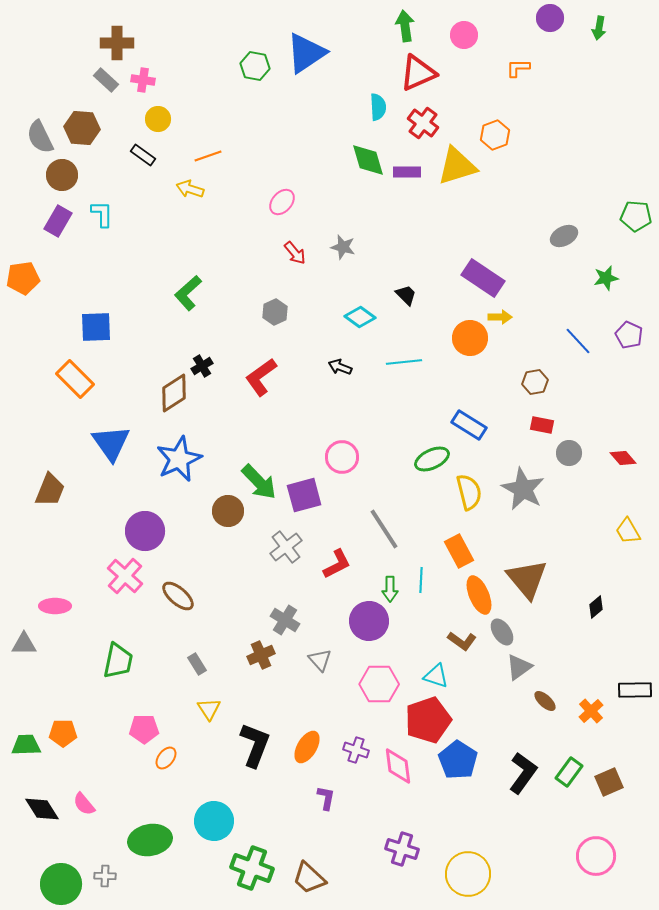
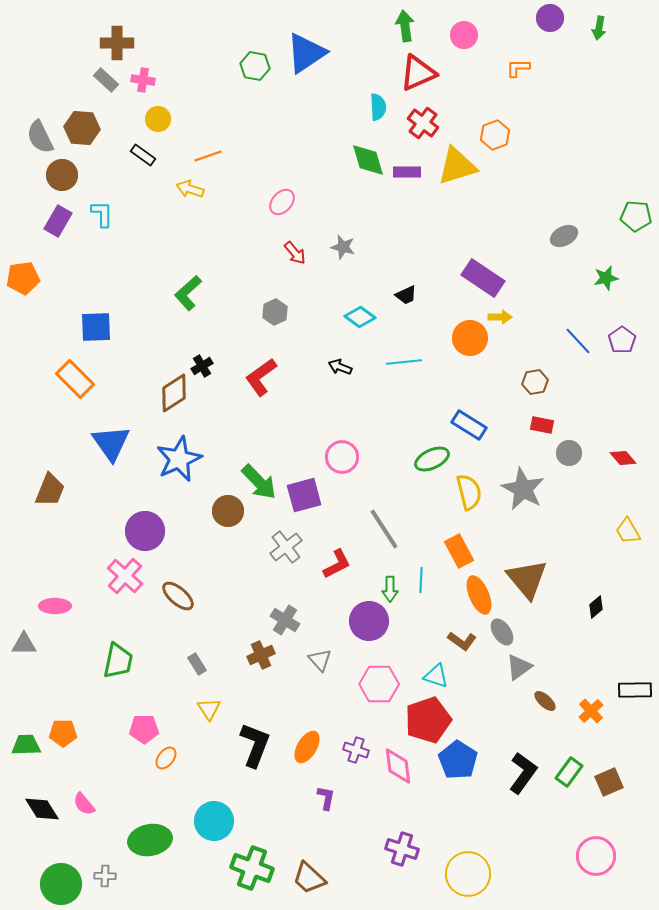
black trapezoid at (406, 295): rotated 110 degrees clockwise
purple pentagon at (629, 335): moved 7 px left, 5 px down; rotated 12 degrees clockwise
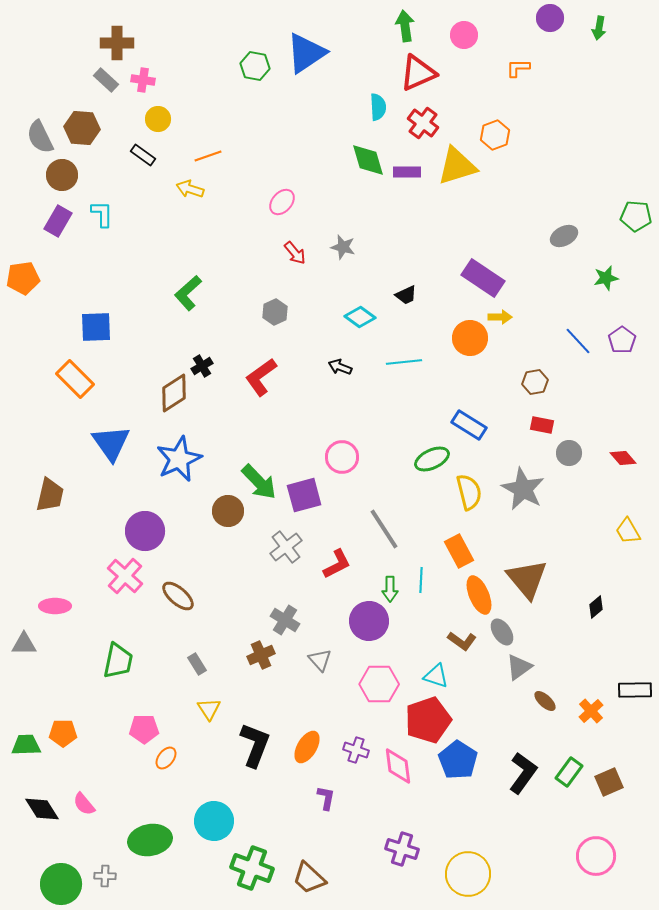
brown trapezoid at (50, 490): moved 5 px down; rotated 9 degrees counterclockwise
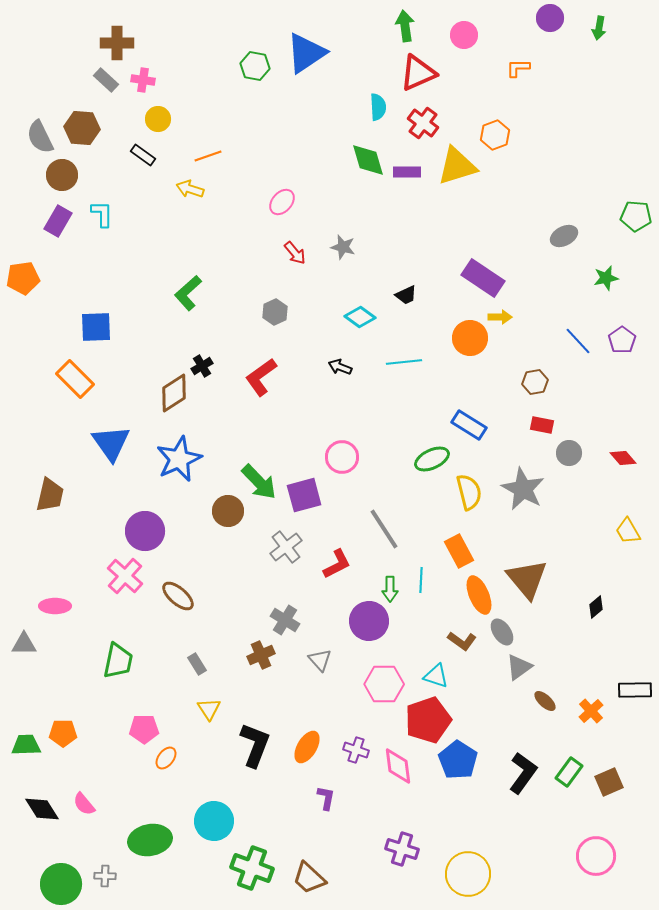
pink hexagon at (379, 684): moved 5 px right
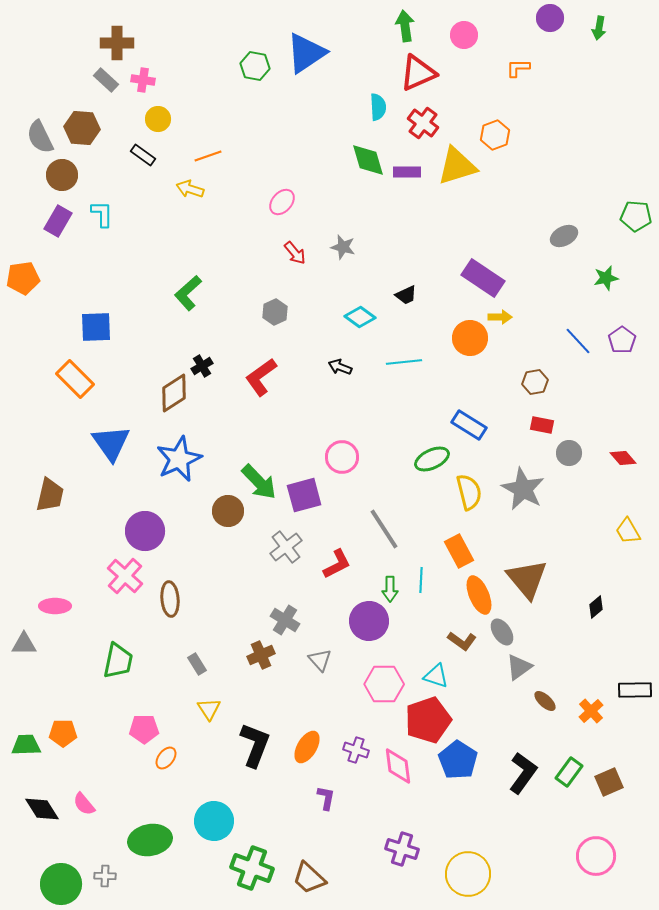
brown ellipse at (178, 596): moved 8 px left, 3 px down; rotated 44 degrees clockwise
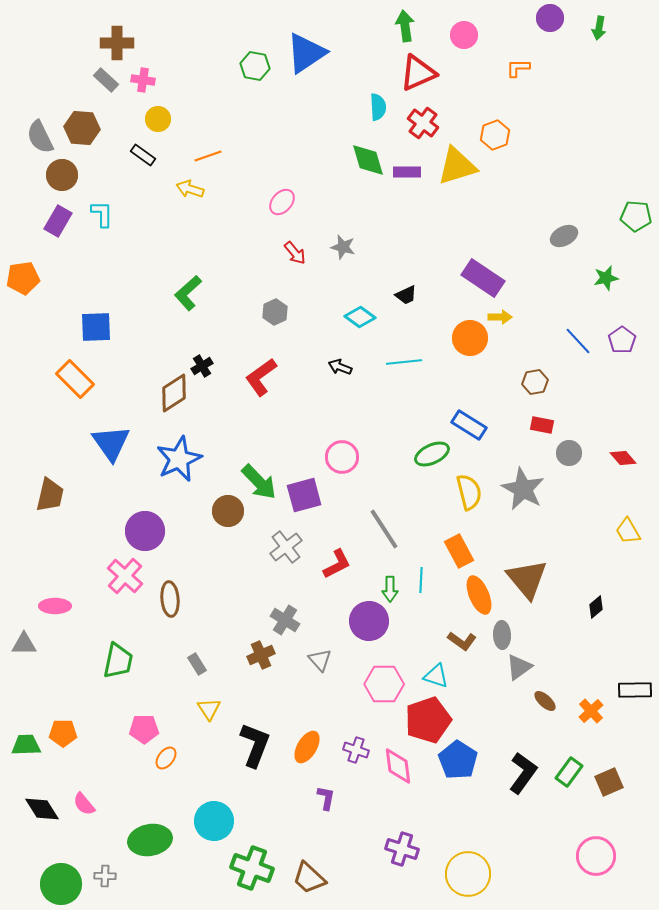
green ellipse at (432, 459): moved 5 px up
gray ellipse at (502, 632): moved 3 px down; rotated 32 degrees clockwise
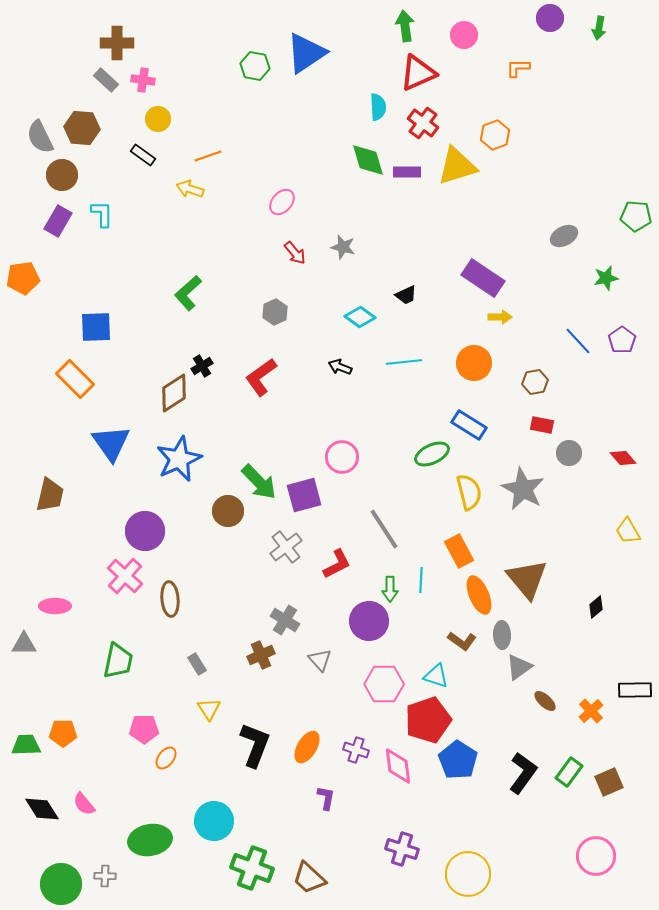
orange circle at (470, 338): moved 4 px right, 25 px down
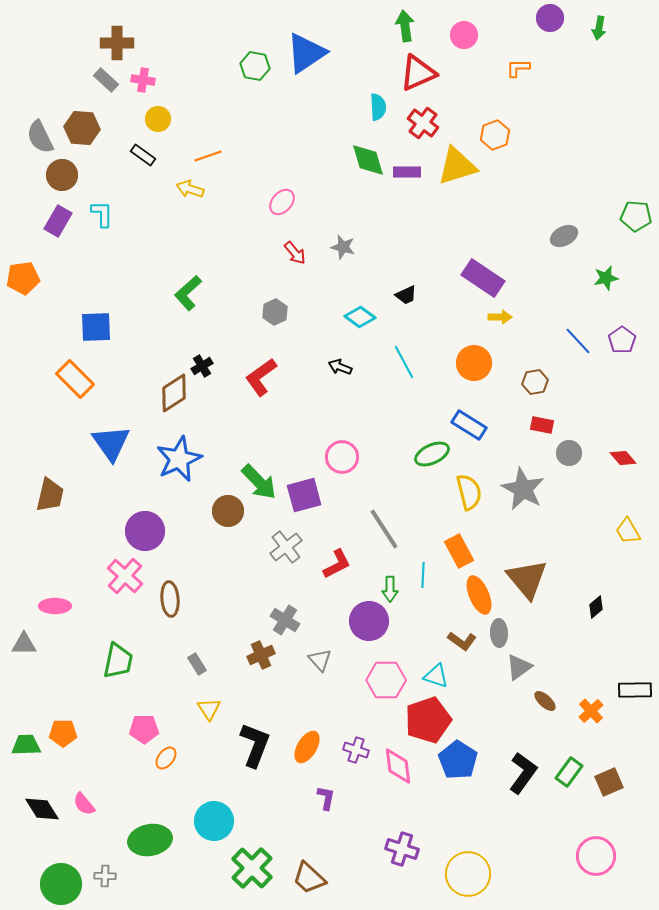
cyan line at (404, 362): rotated 68 degrees clockwise
cyan line at (421, 580): moved 2 px right, 5 px up
gray ellipse at (502, 635): moved 3 px left, 2 px up
pink hexagon at (384, 684): moved 2 px right, 4 px up
green cross at (252, 868): rotated 24 degrees clockwise
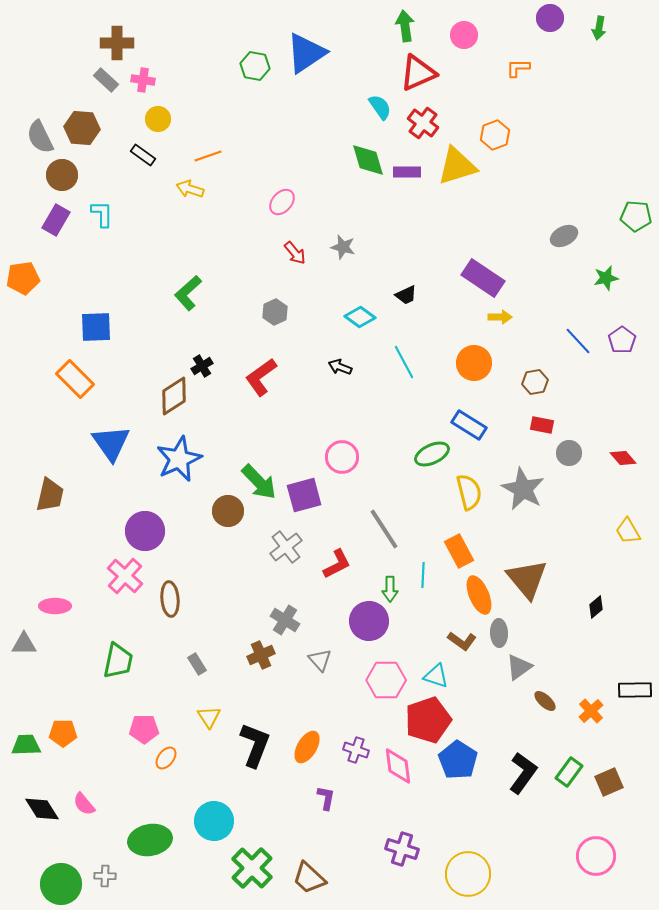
cyan semicircle at (378, 107): moved 2 px right; rotated 32 degrees counterclockwise
purple rectangle at (58, 221): moved 2 px left, 1 px up
brown diamond at (174, 393): moved 3 px down
yellow triangle at (209, 709): moved 8 px down
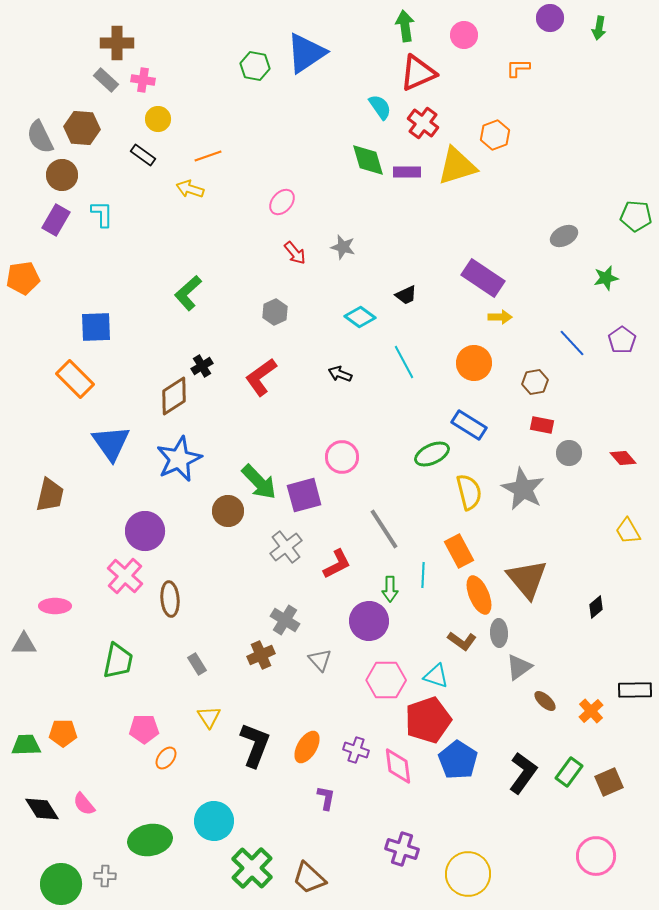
blue line at (578, 341): moved 6 px left, 2 px down
black arrow at (340, 367): moved 7 px down
